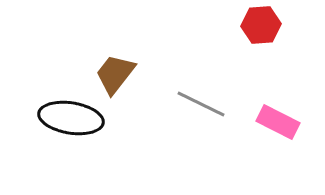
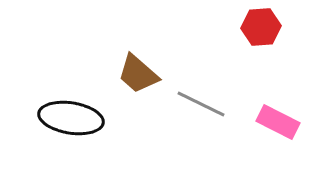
red hexagon: moved 2 px down
brown trapezoid: moved 23 px right; rotated 87 degrees counterclockwise
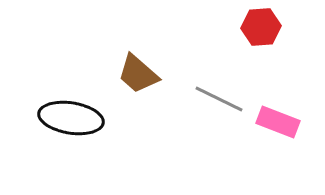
gray line: moved 18 px right, 5 px up
pink rectangle: rotated 6 degrees counterclockwise
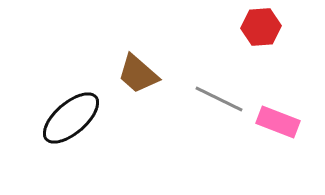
black ellipse: rotated 50 degrees counterclockwise
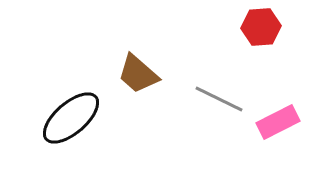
pink rectangle: rotated 48 degrees counterclockwise
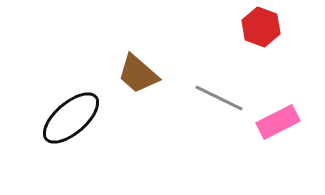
red hexagon: rotated 24 degrees clockwise
gray line: moved 1 px up
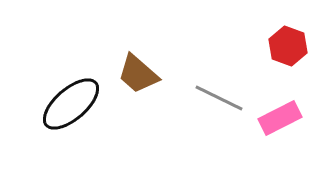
red hexagon: moved 27 px right, 19 px down
black ellipse: moved 14 px up
pink rectangle: moved 2 px right, 4 px up
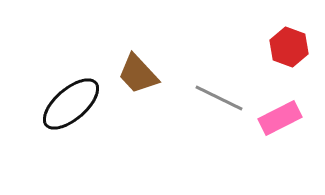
red hexagon: moved 1 px right, 1 px down
brown trapezoid: rotated 6 degrees clockwise
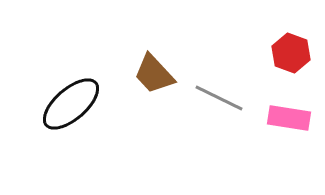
red hexagon: moved 2 px right, 6 px down
brown trapezoid: moved 16 px right
pink rectangle: moved 9 px right; rotated 36 degrees clockwise
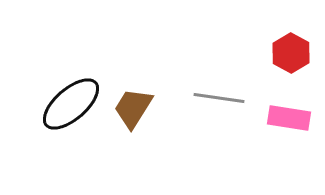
red hexagon: rotated 9 degrees clockwise
brown trapezoid: moved 21 px left, 34 px down; rotated 75 degrees clockwise
gray line: rotated 18 degrees counterclockwise
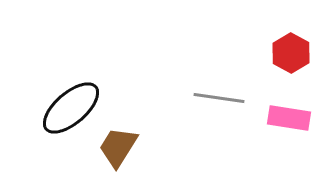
black ellipse: moved 4 px down
brown trapezoid: moved 15 px left, 39 px down
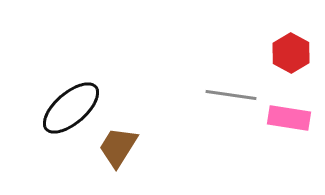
gray line: moved 12 px right, 3 px up
